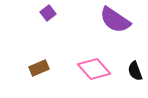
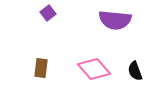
purple semicircle: rotated 28 degrees counterclockwise
brown rectangle: moved 2 px right; rotated 60 degrees counterclockwise
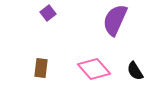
purple semicircle: rotated 108 degrees clockwise
black semicircle: rotated 12 degrees counterclockwise
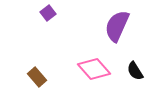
purple semicircle: moved 2 px right, 6 px down
brown rectangle: moved 4 px left, 9 px down; rotated 48 degrees counterclockwise
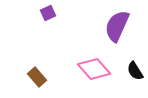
purple square: rotated 14 degrees clockwise
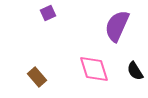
pink diamond: rotated 24 degrees clockwise
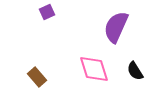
purple square: moved 1 px left, 1 px up
purple semicircle: moved 1 px left, 1 px down
